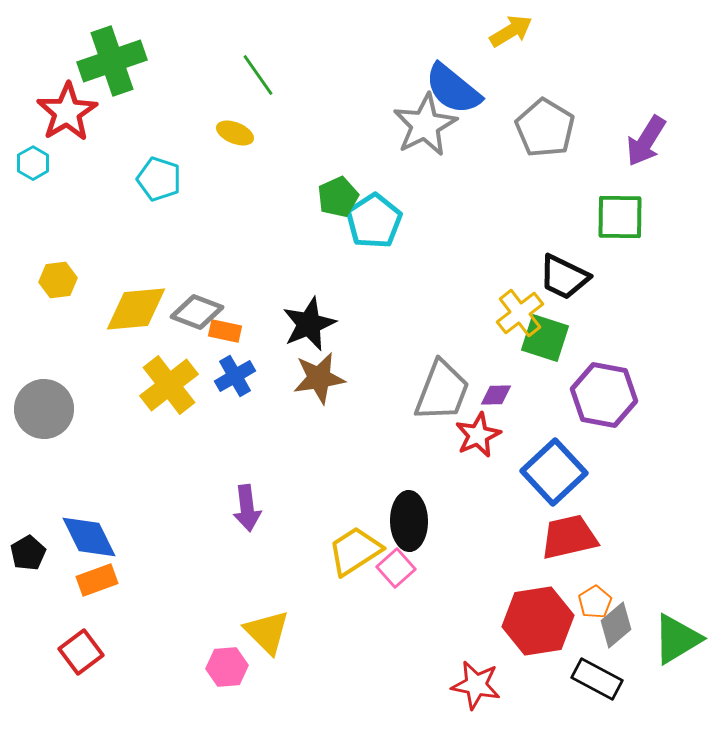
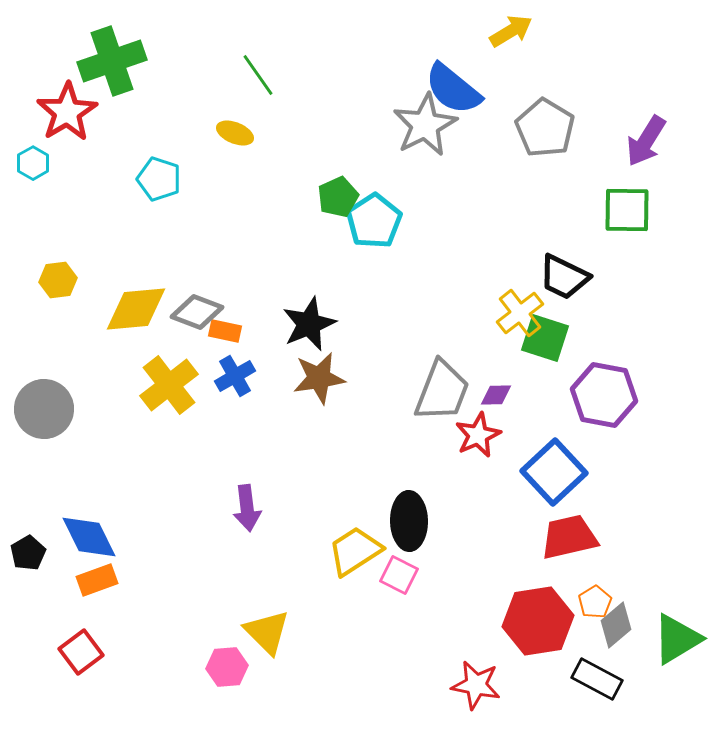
green square at (620, 217): moved 7 px right, 7 px up
pink square at (396, 568): moved 3 px right, 7 px down; rotated 21 degrees counterclockwise
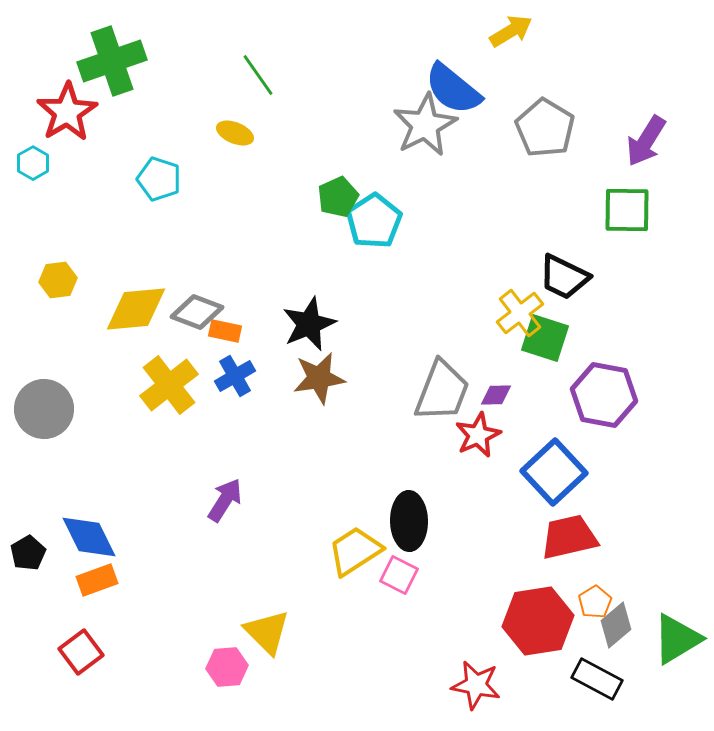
purple arrow at (247, 508): moved 22 px left, 8 px up; rotated 141 degrees counterclockwise
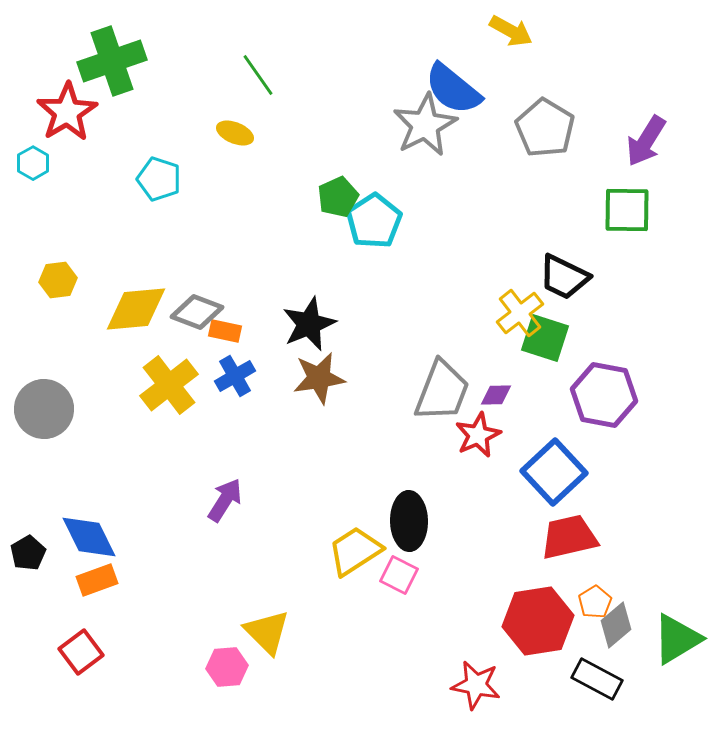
yellow arrow at (511, 31): rotated 60 degrees clockwise
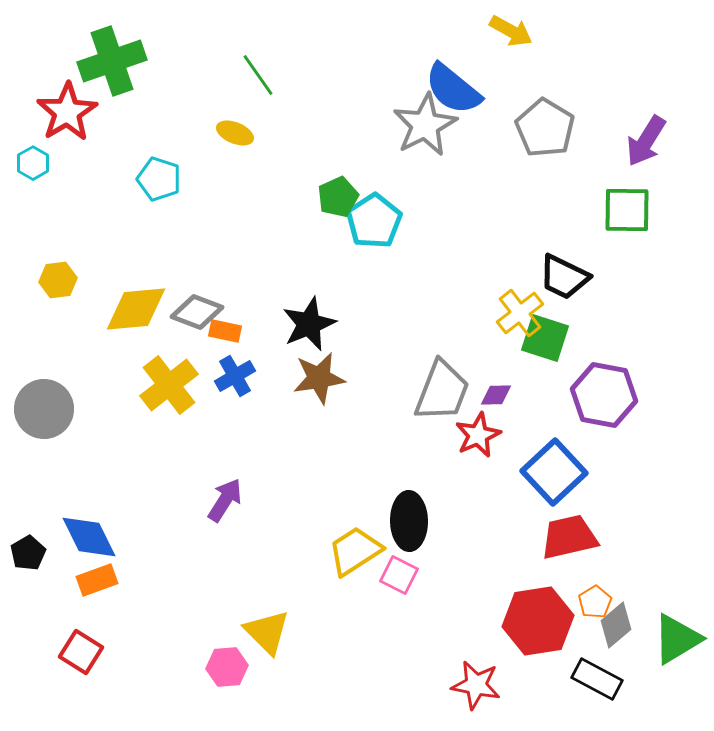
red square at (81, 652): rotated 21 degrees counterclockwise
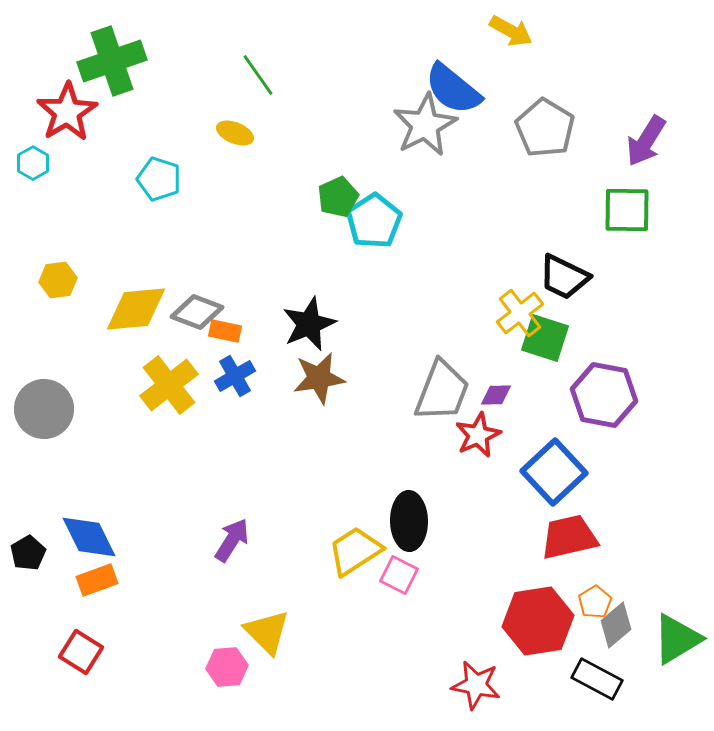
purple arrow at (225, 500): moved 7 px right, 40 px down
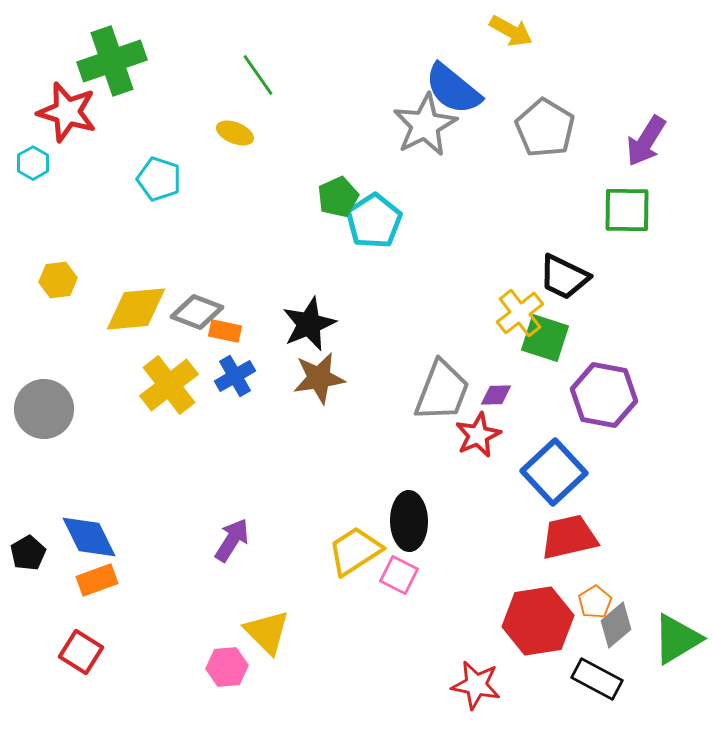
red star at (67, 112): rotated 24 degrees counterclockwise
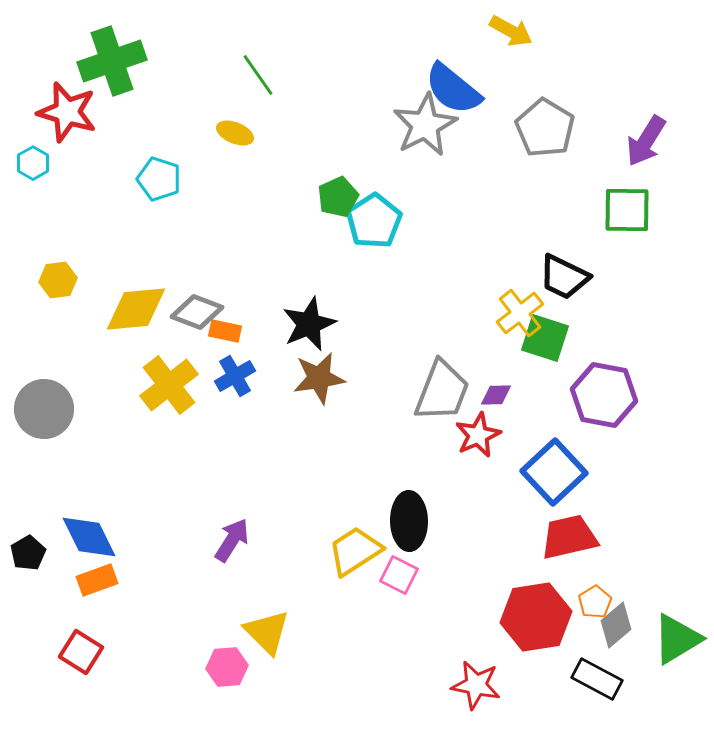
red hexagon at (538, 621): moved 2 px left, 4 px up
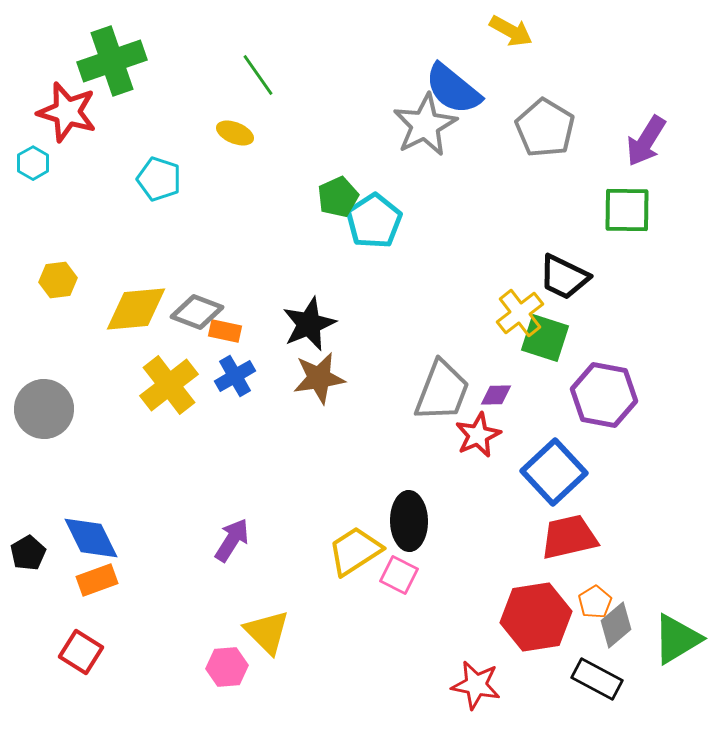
blue diamond at (89, 537): moved 2 px right, 1 px down
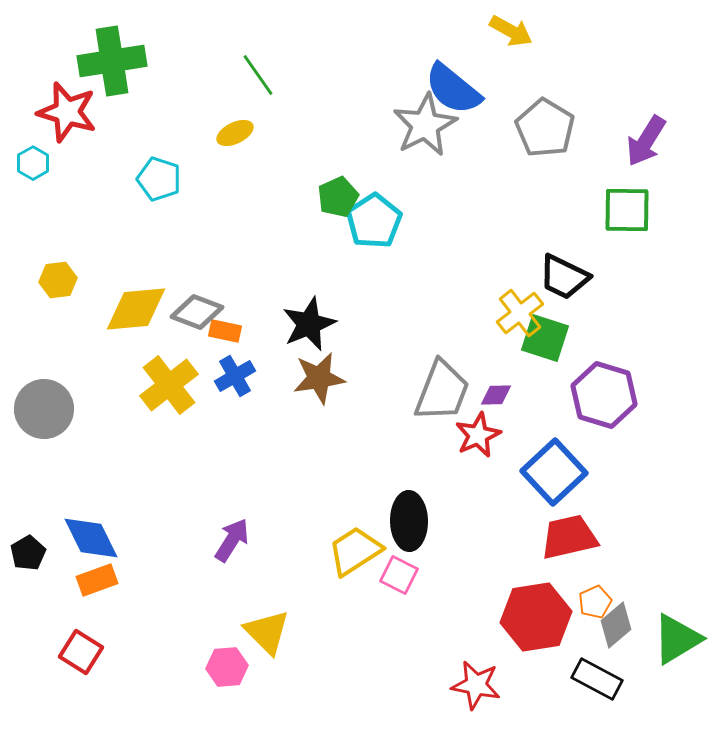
green cross at (112, 61): rotated 10 degrees clockwise
yellow ellipse at (235, 133): rotated 48 degrees counterclockwise
purple hexagon at (604, 395): rotated 6 degrees clockwise
orange pentagon at (595, 602): rotated 8 degrees clockwise
